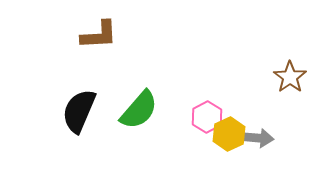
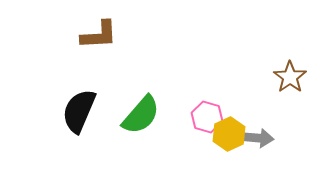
green semicircle: moved 2 px right, 5 px down
pink hexagon: rotated 16 degrees counterclockwise
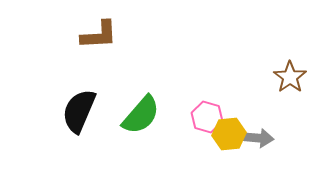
yellow hexagon: rotated 20 degrees clockwise
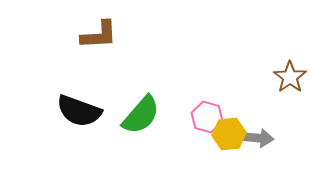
black semicircle: rotated 93 degrees counterclockwise
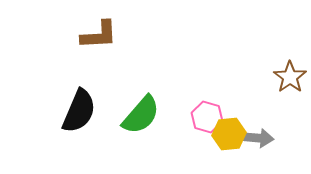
black semicircle: rotated 87 degrees counterclockwise
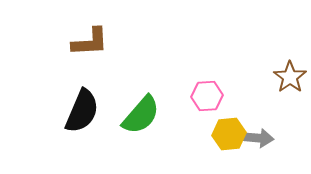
brown L-shape: moved 9 px left, 7 px down
black semicircle: moved 3 px right
pink hexagon: moved 21 px up; rotated 20 degrees counterclockwise
